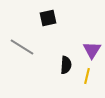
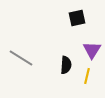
black square: moved 29 px right
gray line: moved 1 px left, 11 px down
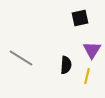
black square: moved 3 px right
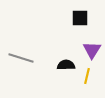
black square: rotated 12 degrees clockwise
gray line: rotated 15 degrees counterclockwise
black semicircle: rotated 96 degrees counterclockwise
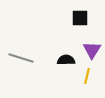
black semicircle: moved 5 px up
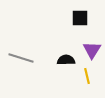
yellow line: rotated 28 degrees counterclockwise
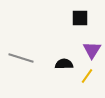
black semicircle: moved 2 px left, 4 px down
yellow line: rotated 49 degrees clockwise
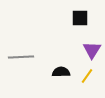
gray line: moved 1 px up; rotated 20 degrees counterclockwise
black semicircle: moved 3 px left, 8 px down
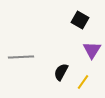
black square: moved 2 px down; rotated 30 degrees clockwise
black semicircle: rotated 60 degrees counterclockwise
yellow line: moved 4 px left, 6 px down
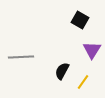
black semicircle: moved 1 px right, 1 px up
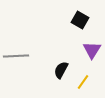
gray line: moved 5 px left, 1 px up
black semicircle: moved 1 px left, 1 px up
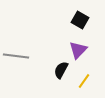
purple triangle: moved 14 px left; rotated 12 degrees clockwise
gray line: rotated 10 degrees clockwise
yellow line: moved 1 px right, 1 px up
